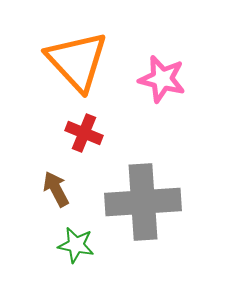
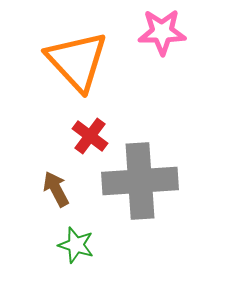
pink star: moved 47 px up; rotated 15 degrees counterclockwise
red cross: moved 6 px right, 3 px down; rotated 15 degrees clockwise
gray cross: moved 3 px left, 21 px up
green star: rotated 6 degrees clockwise
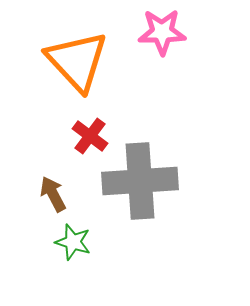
brown arrow: moved 3 px left, 5 px down
green star: moved 3 px left, 3 px up
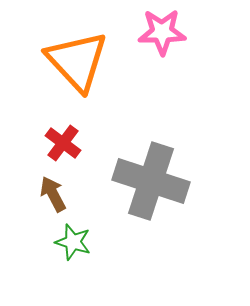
red cross: moved 27 px left, 7 px down
gray cross: moved 11 px right; rotated 22 degrees clockwise
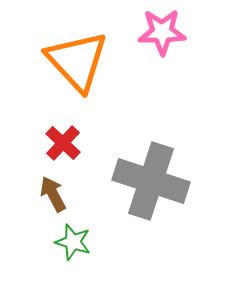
red cross: rotated 6 degrees clockwise
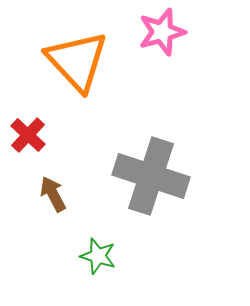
pink star: rotated 15 degrees counterclockwise
red cross: moved 35 px left, 8 px up
gray cross: moved 5 px up
green star: moved 25 px right, 14 px down
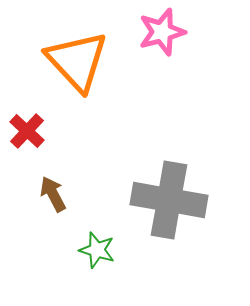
red cross: moved 1 px left, 4 px up
gray cross: moved 18 px right, 24 px down; rotated 8 degrees counterclockwise
green star: moved 1 px left, 6 px up
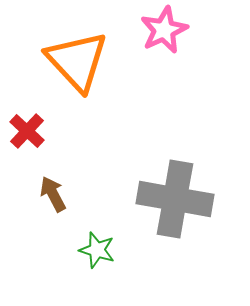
pink star: moved 2 px right, 2 px up; rotated 9 degrees counterclockwise
gray cross: moved 6 px right, 1 px up
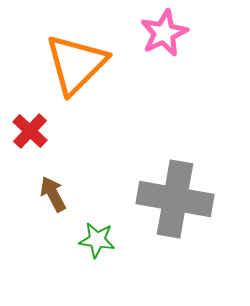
pink star: moved 3 px down
orange triangle: moved 1 px left, 3 px down; rotated 28 degrees clockwise
red cross: moved 3 px right
green star: moved 10 px up; rotated 9 degrees counterclockwise
